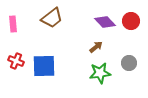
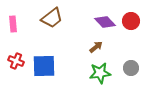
gray circle: moved 2 px right, 5 px down
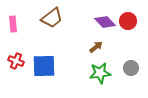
red circle: moved 3 px left
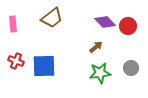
red circle: moved 5 px down
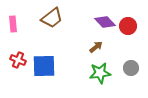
red cross: moved 2 px right, 1 px up
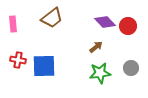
red cross: rotated 14 degrees counterclockwise
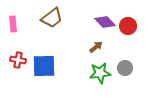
gray circle: moved 6 px left
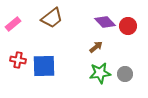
pink rectangle: rotated 56 degrees clockwise
gray circle: moved 6 px down
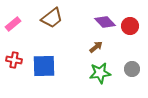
red circle: moved 2 px right
red cross: moved 4 px left
gray circle: moved 7 px right, 5 px up
